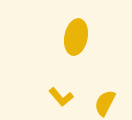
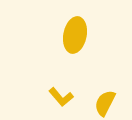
yellow ellipse: moved 1 px left, 2 px up
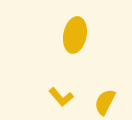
yellow semicircle: moved 1 px up
